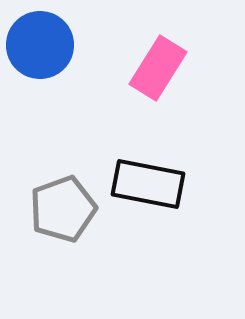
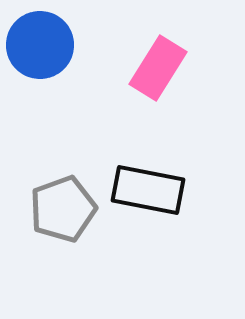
black rectangle: moved 6 px down
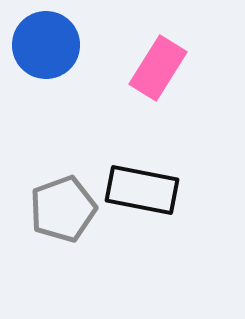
blue circle: moved 6 px right
black rectangle: moved 6 px left
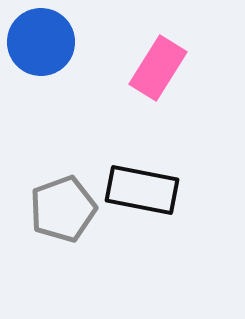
blue circle: moved 5 px left, 3 px up
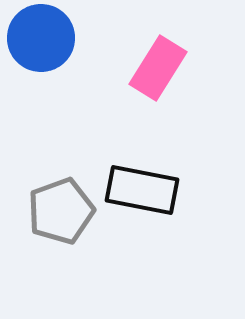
blue circle: moved 4 px up
gray pentagon: moved 2 px left, 2 px down
